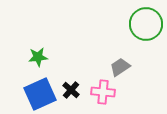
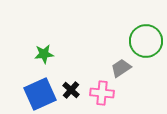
green circle: moved 17 px down
green star: moved 6 px right, 3 px up
gray trapezoid: moved 1 px right, 1 px down
pink cross: moved 1 px left, 1 px down
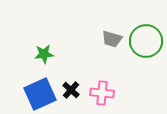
gray trapezoid: moved 9 px left, 29 px up; rotated 130 degrees counterclockwise
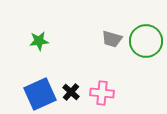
green star: moved 5 px left, 13 px up
black cross: moved 2 px down
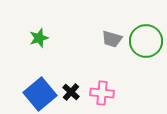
green star: moved 3 px up; rotated 12 degrees counterclockwise
blue square: rotated 16 degrees counterclockwise
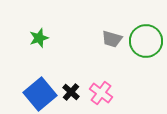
pink cross: moved 1 px left; rotated 30 degrees clockwise
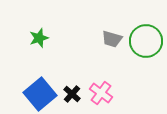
black cross: moved 1 px right, 2 px down
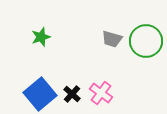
green star: moved 2 px right, 1 px up
